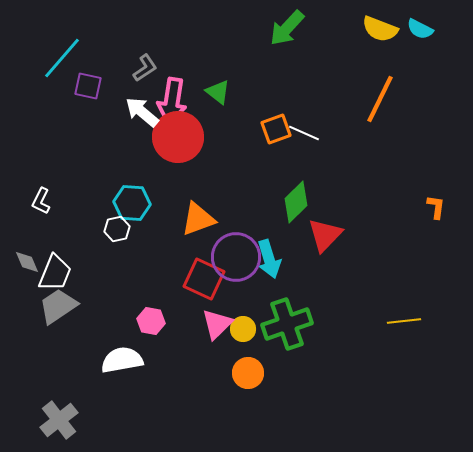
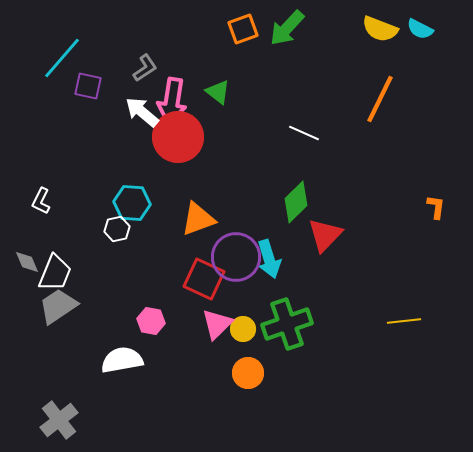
orange square: moved 33 px left, 100 px up
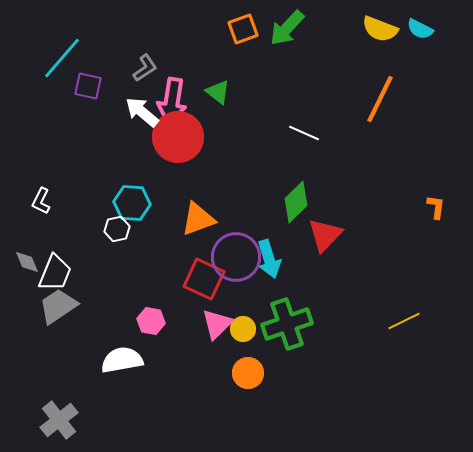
yellow line: rotated 20 degrees counterclockwise
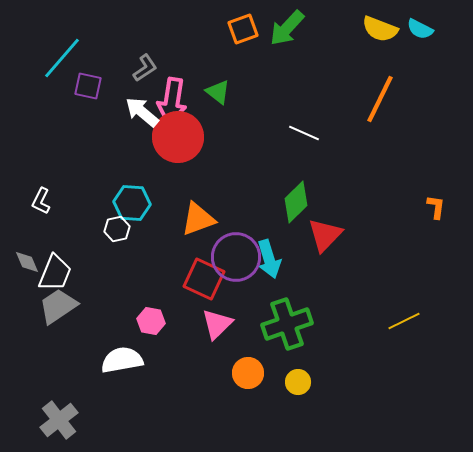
yellow circle: moved 55 px right, 53 px down
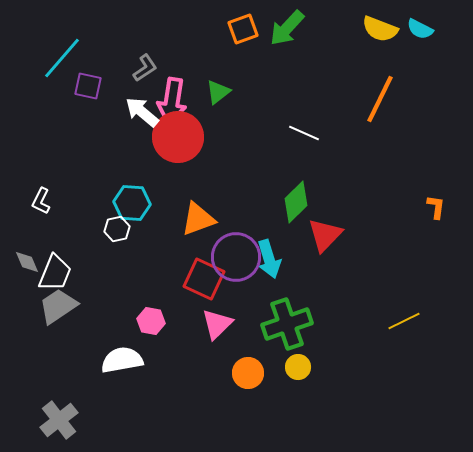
green triangle: rotated 44 degrees clockwise
yellow circle: moved 15 px up
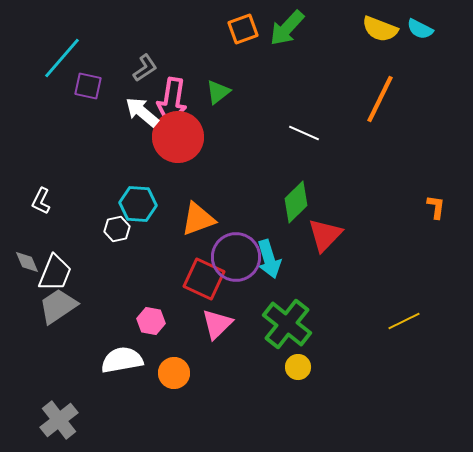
cyan hexagon: moved 6 px right, 1 px down
green cross: rotated 33 degrees counterclockwise
orange circle: moved 74 px left
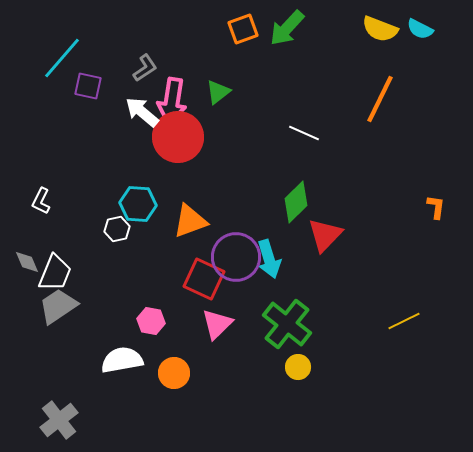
orange triangle: moved 8 px left, 2 px down
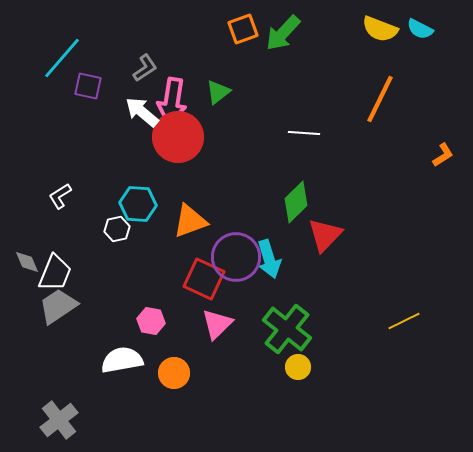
green arrow: moved 4 px left, 5 px down
white line: rotated 20 degrees counterclockwise
white L-shape: moved 19 px right, 5 px up; rotated 32 degrees clockwise
orange L-shape: moved 7 px right, 52 px up; rotated 50 degrees clockwise
green cross: moved 5 px down
